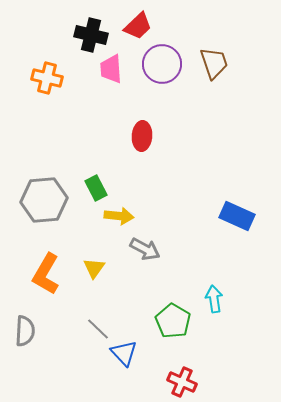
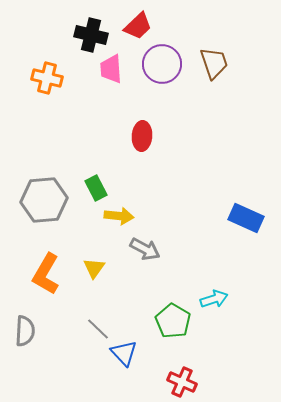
blue rectangle: moved 9 px right, 2 px down
cyan arrow: rotated 80 degrees clockwise
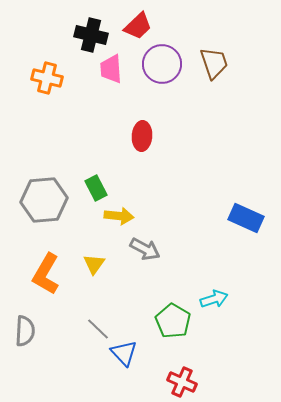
yellow triangle: moved 4 px up
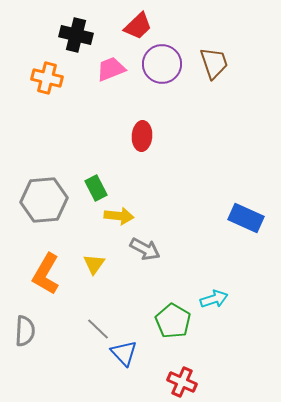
black cross: moved 15 px left
pink trapezoid: rotated 72 degrees clockwise
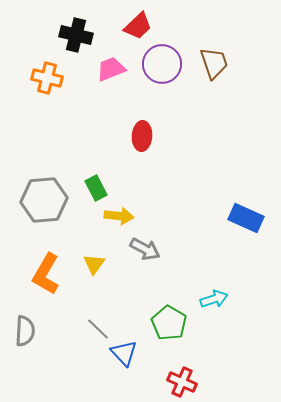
green pentagon: moved 4 px left, 2 px down
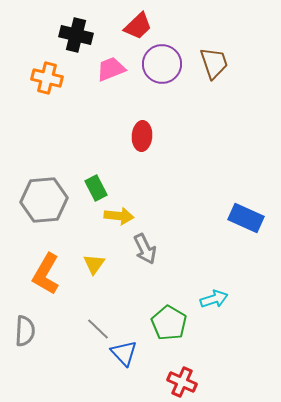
gray arrow: rotated 36 degrees clockwise
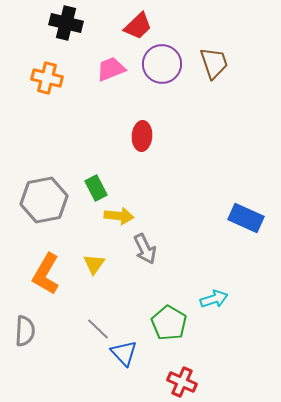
black cross: moved 10 px left, 12 px up
gray hexagon: rotated 6 degrees counterclockwise
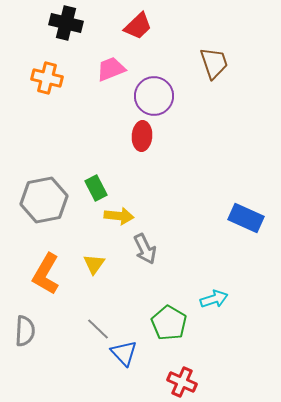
purple circle: moved 8 px left, 32 px down
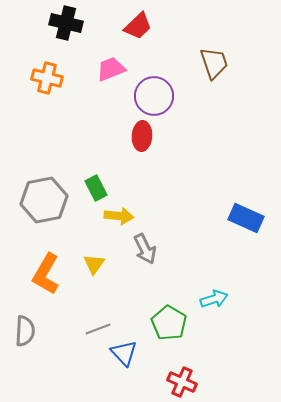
gray line: rotated 65 degrees counterclockwise
